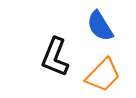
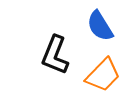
black L-shape: moved 2 px up
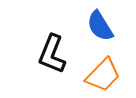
black L-shape: moved 3 px left, 1 px up
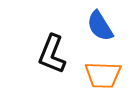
orange trapezoid: rotated 48 degrees clockwise
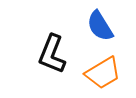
orange trapezoid: moved 2 px up; rotated 33 degrees counterclockwise
